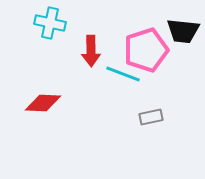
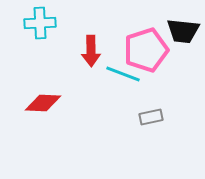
cyan cross: moved 10 px left; rotated 16 degrees counterclockwise
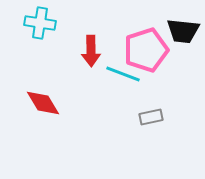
cyan cross: rotated 12 degrees clockwise
red diamond: rotated 57 degrees clockwise
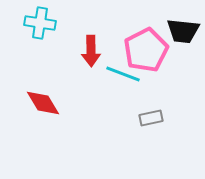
pink pentagon: rotated 9 degrees counterclockwise
gray rectangle: moved 1 px down
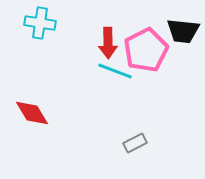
red arrow: moved 17 px right, 8 px up
cyan line: moved 8 px left, 3 px up
red diamond: moved 11 px left, 10 px down
gray rectangle: moved 16 px left, 25 px down; rotated 15 degrees counterclockwise
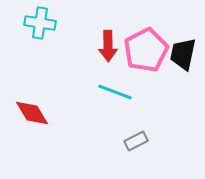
black trapezoid: moved 23 px down; rotated 96 degrees clockwise
red arrow: moved 3 px down
cyan line: moved 21 px down
gray rectangle: moved 1 px right, 2 px up
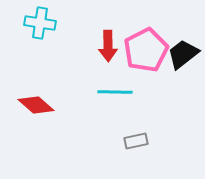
black trapezoid: rotated 40 degrees clockwise
cyan line: rotated 20 degrees counterclockwise
red diamond: moved 4 px right, 8 px up; rotated 18 degrees counterclockwise
gray rectangle: rotated 15 degrees clockwise
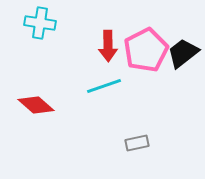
black trapezoid: moved 1 px up
cyan line: moved 11 px left, 6 px up; rotated 20 degrees counterclockwise
gray rectangle: moved 1 px right, 2 px down
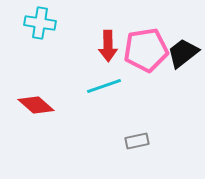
pink pentagon: rotated 18 degrees clockwise
gray rectangle: moved 2 px up
